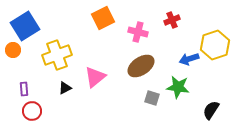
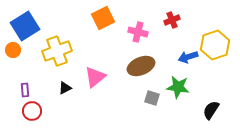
yellow cross: moved 4 px up
blue arrow: moved 1 px left, 2 px up
brown ellipse: rotated 12 degrees clockwise
purple rectangle: moved 1 px right, 1 px down
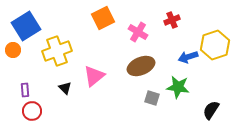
blue square: moved 1 px right
pink cross: rotated 18 degrees clockwise
pink triangle: moved 1 px left, 1 px up
black triangle: rotated 48 degrees counterclockwise
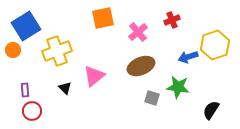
orange square: rotated 15 degrees clockwise
pink cross: rotated 18 degrees clockwise
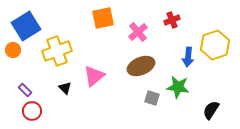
blue arrow: rotated 66 degrees counterclockwise
purple rectangle: rotated 40 degrees counterclockwise
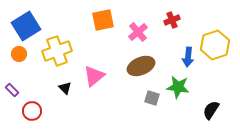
orange square: moved 2 px down
orange circle: moved 6 px right, 4 px down
purple rectangle: moved 13 px left
